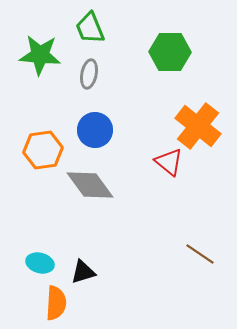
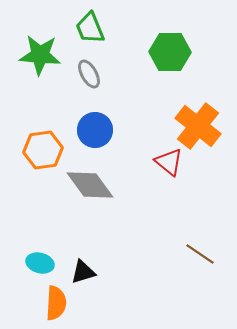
gray ellipse: rotated 40 degrees counterclockwise
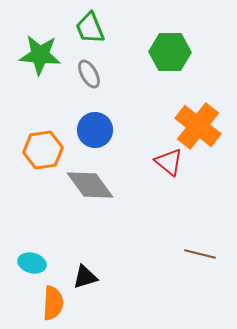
brown line: rotated 20 degrees counterclockwise
cyan ellipse: moved 8 px left
black triangle: moved 2 px right, 5 px down
orange semicircle: moved 3 px left
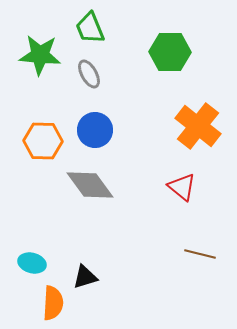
orange hexagon: moved 9 px up; rotated 9 degrees clockwise
red triangle: moved 13 px right, 25 px down
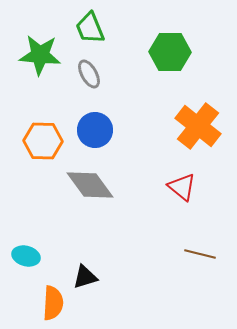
cyan ellipse: moved 6 px left, 7 px up
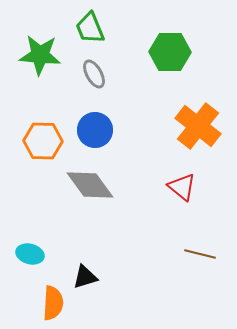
gray ellipse: moved 5 px right
cyan ellipse: moved 4 px right, 2 px up
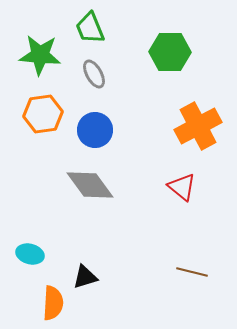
orange cross: rotated 24 degrees clockwise
orange hexagon: moved 27 px up; rotated 9 degrees counterclockwise
brown line: moved 8 px left, 18 px down
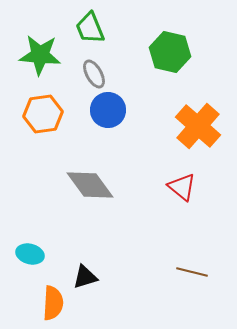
green hexagon: rotated 12 degrees clockwise
orange cross: rotated 21 degrees counterclockwise
blue circle: moved 13 px right, 20 px up
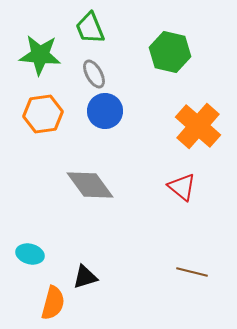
blue circle: moved 3 px left, 1 px down
orange semicircle: rotated 12 degrees clockwise
